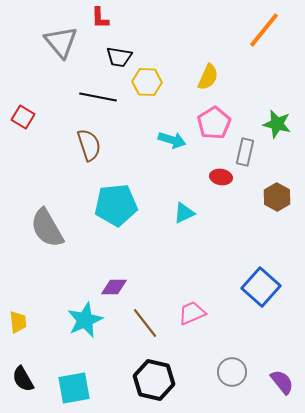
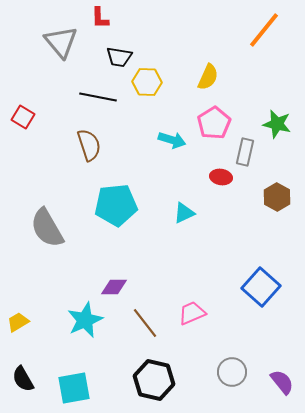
yellow trapezoid: rotated 115 degrees counterclockwise
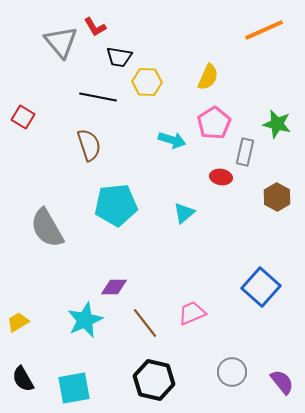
red L-shape: moved 5 px left, 9 px down; rotated 30 degrees counterclockwise
orange line: rotated 27 degrees clockwise
cyan triangle: rotated 15 degrees counterclockwise
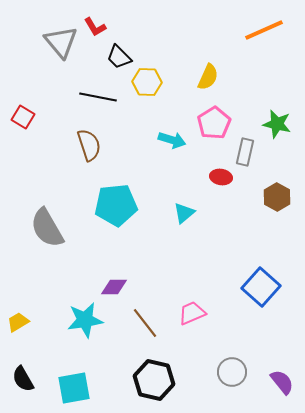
black trapezoid: rotated 36 degrees clockwise
cyan star: rotated 15 degrees clockwise
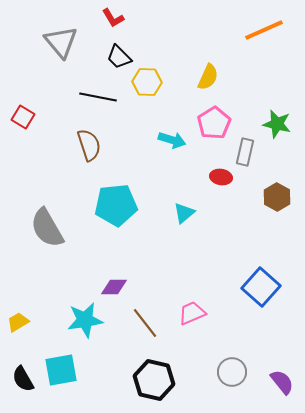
red L-shape: moved 18 px right, 9 px up
cyan square: moved 13 px left, 18 px up
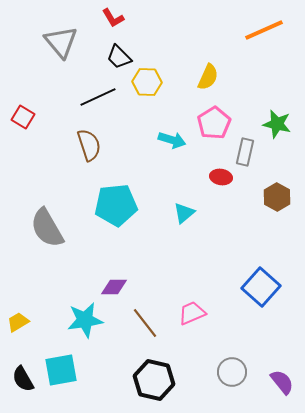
black line: rotated 36 degrees counterclockwise
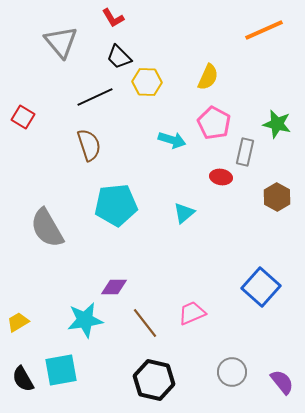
black line: moved 3 px left
pink pentagon: rotated 12 degrees counterclockwise
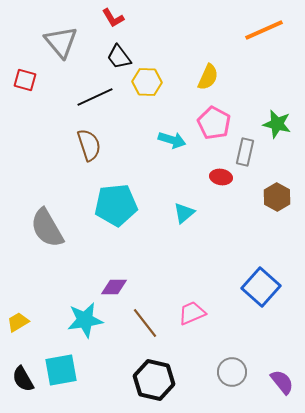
black trapezoid: rotated 8 degrees clockwise
red square: moved 2 px right, 37 px up; rotated 15 degrees counterclockwise
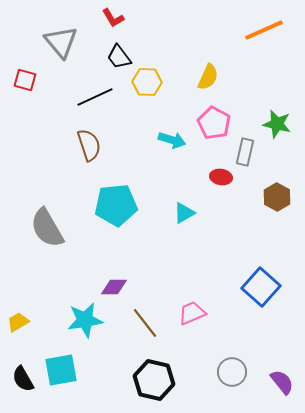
cyan triangle: rotated 10 degrees clockwise
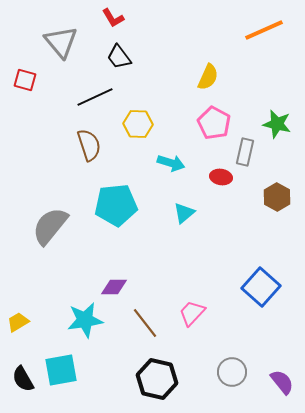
yellow hexagon: moved 9 px left, 42 px down
cyan arrow: moved 1 px left, 23 px down
cyan triangle: rotated 10 degrees counterclockwise
gray semicircle: moved 3 px right, 2 px up; rotated 69 degrees clockwise
pink trapezoid: rotated 24 degrees counterclockwise
black hexagon: moved 3 px right, 1 px up
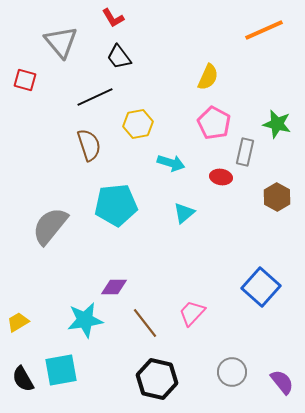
yellow hexagon: rotated 12 degrees counterclockwise
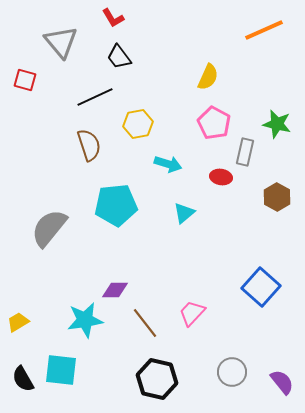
cyan arrow: moved 3 px left, 1 px down
gray semicircle: moved 1 px left, 2 px down
purple diamond: moved 1 px right, 3 px down
cyan square: rotated 16 degrees clockwise
